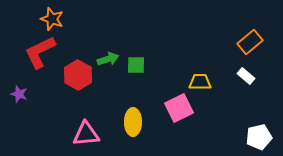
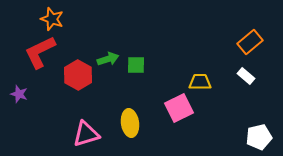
yellow ellipse: moved 3 px left, 1 px down; rotated 8 degrees counterclockwise
pink triangle: rotated 12 degrees counterclockwise
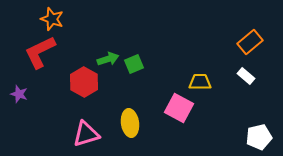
green square: moved 2 px left, 1 px up; rotated 24 degrees counterclockwise
red hexagon: moved 6 px right, 7 px down
pink square: rotated 36 degrees counterclockwise
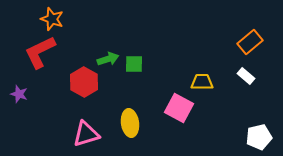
green square: rotated 24 degrees clockwise
yellow trapezoid: moved 2 px right
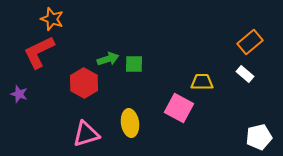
red L-shape: moved 1 px left
white rectangle: moved 1 px left, 2 px up
red hexagon: moved 1 px down
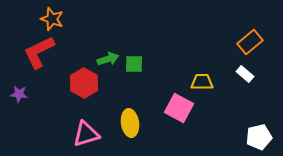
purple star: rotated 12 degrees counterclockwise
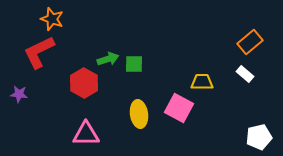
yellow ellipse: moved 9 px right, 9 px up
pink triangle: rotated 16 degrees clockwise
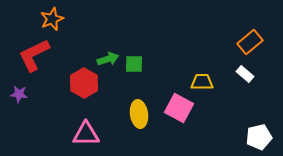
orange star: rotated 30 degrees clockwise
red L-shape: moved 5 px left, 3 px down
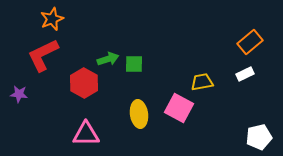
red L-shape: moved 9 px right
white rectangle: rotated 66 degrees counterclockwise
yellow trapezoid: rotated 10 degrees counterclockwise
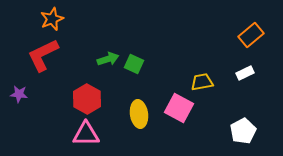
orange rectangle: moved 1 px right, 7 px up
green square: rotated 24 degrees clockwise
white rectangle: moved 1 px up
red hexagon: moved 3 px right, 16 px down
white pentagon: moved 16 px left, 6 px up; rotated 15 degrees counterclockwise
